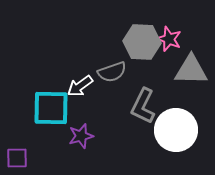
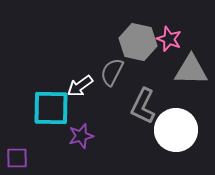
gray hexagon: moved 4 px left; rotated 9 degrees clockwise
gray semicircle: rotated 136 degrees clockwise
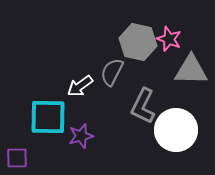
cyan square: moved 3 px left, 9 px down
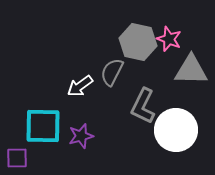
cyan square: moved 5 px left, 9 px down
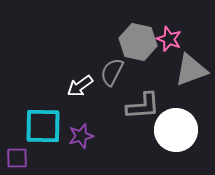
gray triangle: rotated 21 degrees counterclockwise
gray L-shape: rotated 120 degrees counterclockwise
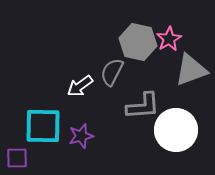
pink star: rotated 20 degrees clockwise
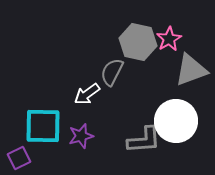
white arrow: moved 7 px right, 8 px down
gray L-shape: moved 1 px right, 34 px down
white circle: moved 9 px up
purple square: moved 2 px right; rotated 25 degrees counterclockwise
